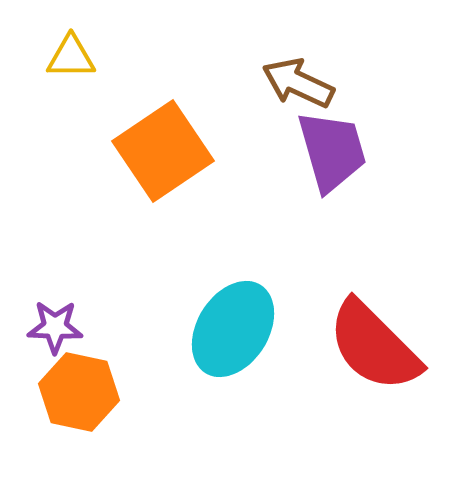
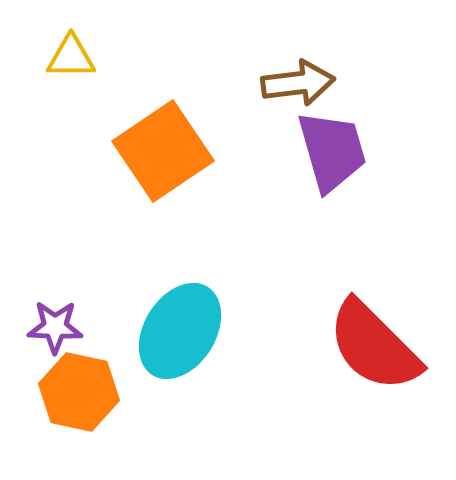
brown arrow: rotated 148 degrees clockwise
cyan ellipse: moved 53 px left, 2 px down
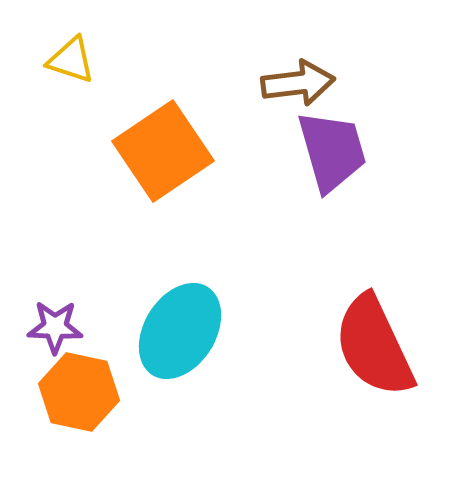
yellow triangle: moved 3 px down; rotated 18 degrees clockwise
red semicircle: rotated 20 degrees clockwise
